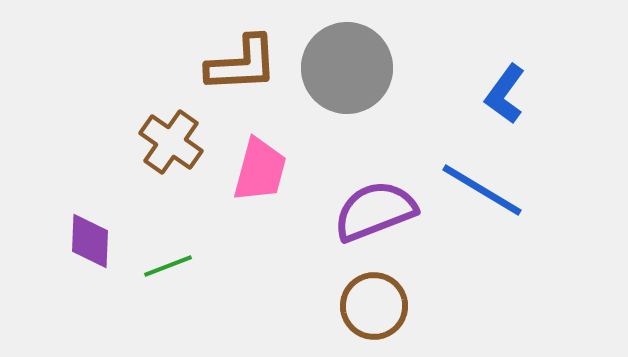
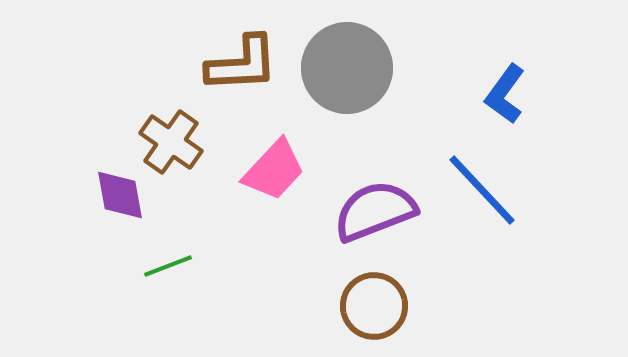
pink trapezoid: moved 14 px right; rotated 28 degrees clockwise
blue line: rotated 16 degrees clockwise
purple diamond: moved 30 px right, 46 px up; rotated 12 degrees counterclockwise
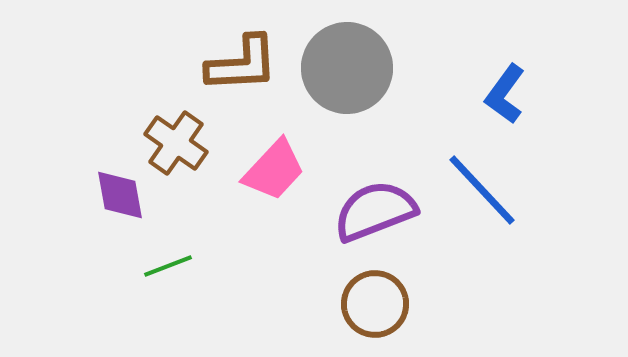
brown cross: moved 5 px right, 1 px down
brown circle: moved 1 px right, 2 px up
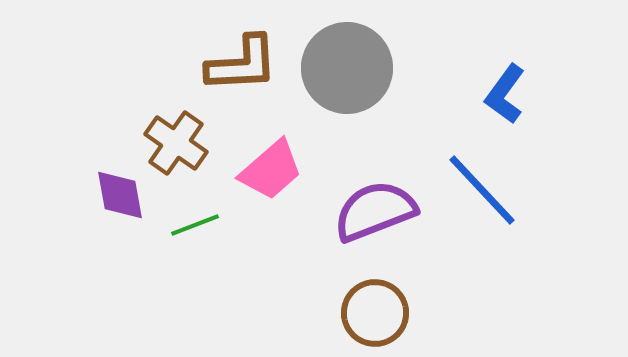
pink trapezoid: moved 3 px left; rotated 6 degrees clockwise
green line: moved 27 px right, 41 px up
brown circle: moved 9 px down
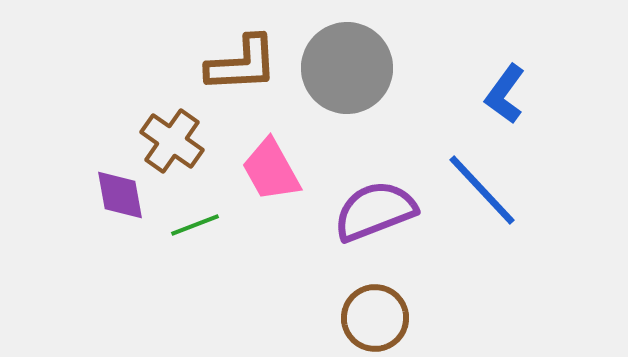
brown cross: moved 4 px left, 2 px up
pink trapezoid: rotated 102 degrees clockwise
brown circle: moved 5 px down
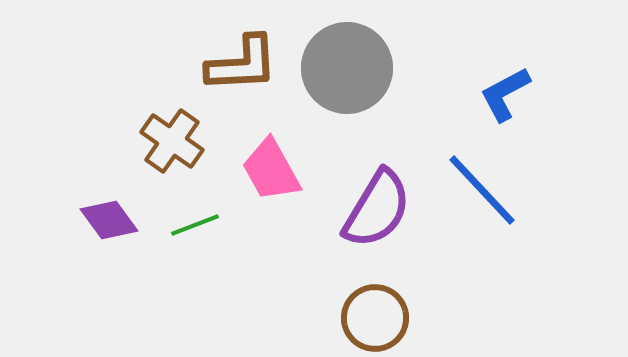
blue L-shape: rotated 26 degrees clockwise
purple diamond: moved 11 px left, 25 px down; rotated 26 degrees counterclockwise
purple semicircle: moved 2 px right, 2 px up; rotated 142 degrees clockwise
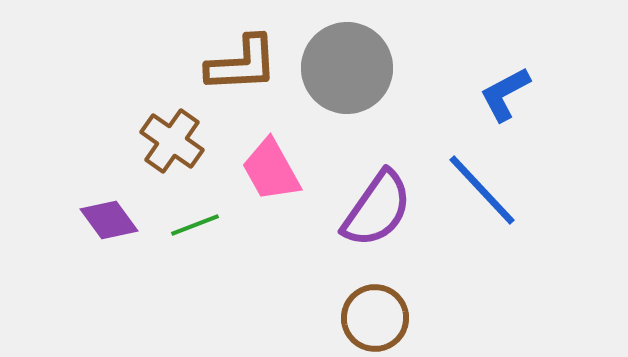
purple semicircle: rotated 4 degrees clockwise
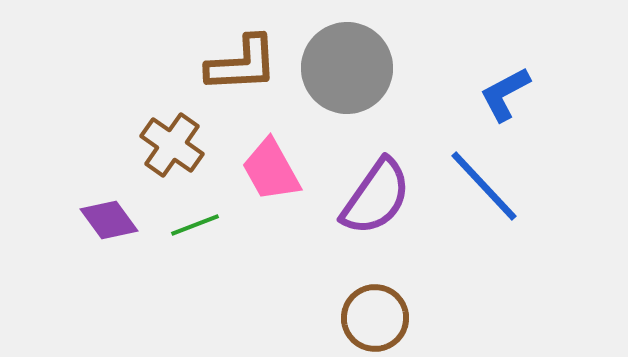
brown cross: moved 4 px down
blue line: moved 2 px right, 4 px up
purple semicircle: moved 1 px left, 12 px up
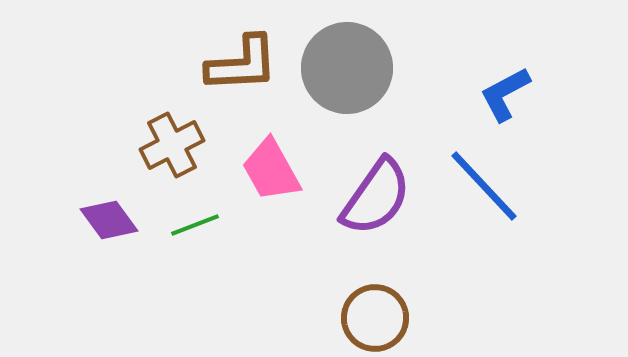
brown cross: rotated 28 degrees clockwise
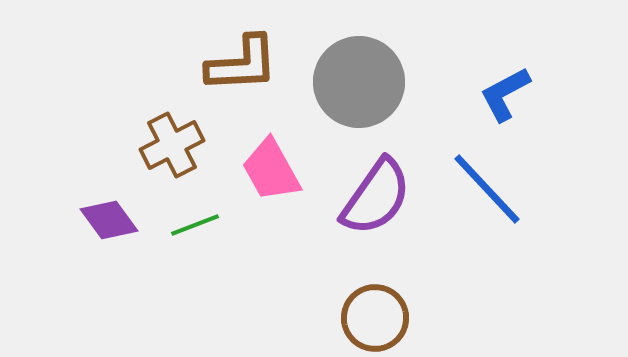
gray circle: moved 12 px right, 14 px down
blue line: moved 3 px right, 3 px down
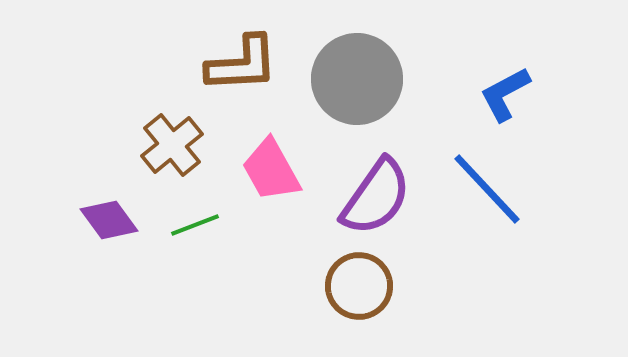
gray circle: moved 2 px left, 3 px up
brown cross: rotated 12 degrees counterclockwise
brown circle: moved 16 px left, 32 px up
